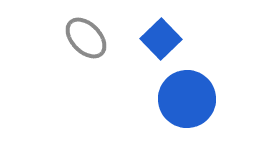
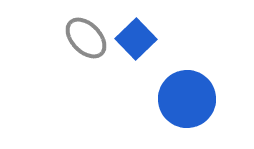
blue square: moved 25 px left
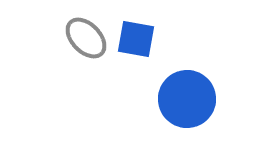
blue square: rotated 36 degrees counterclockwise
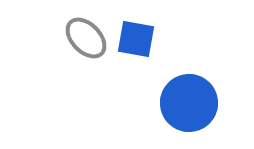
blue circle: moved 2 px right, 4 px down
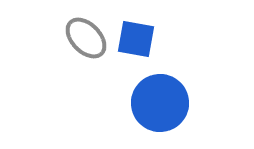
blue circle: moved 29 px left
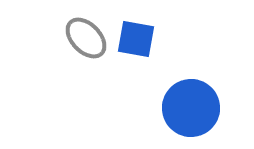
blue circle: moved 31 px right, 5 px down
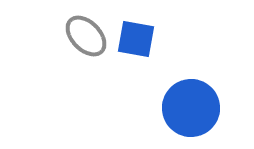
gray ellipse: moved 2 px up
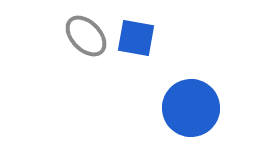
blue square: moved 1 px up
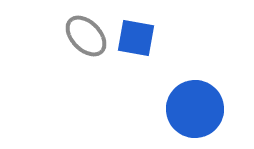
blue circle: moved 4 px right, 1 px down
